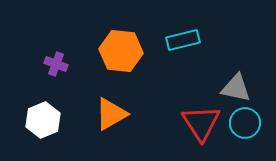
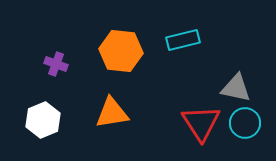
orange triangle: moved 1 px right, 1 px up; rotated 21 degrees clockwise
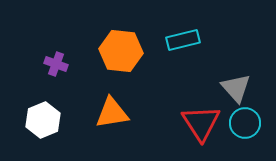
gray triangle: rotated 36 degrees clockwise
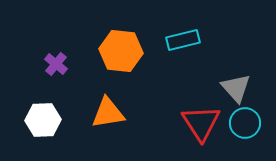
purple cross: rotated 20 degrees clockwise
orange triangle: moved 4 px left
white hexagon: rotated 20 degrees clockwise
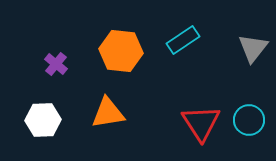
cyan rectangle: rotated 20 degrees counterclockwise
gray triangle: moved 17 px right, 40 px up; rotated 20 degrees clockwise
cyan circle: moved 4 px right, 3 px up
